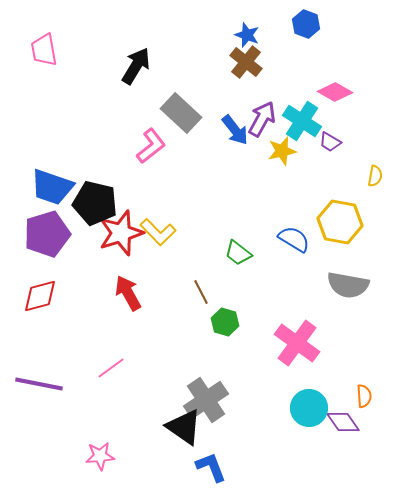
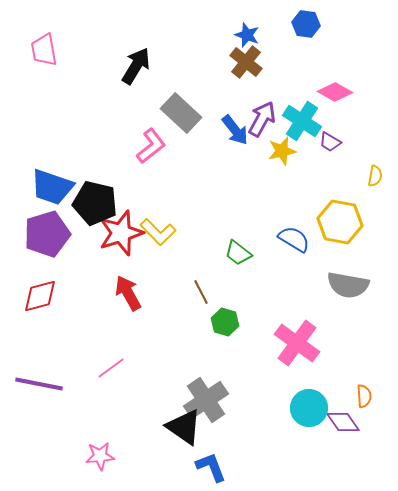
blue hexagon: rotated 12 degrees counterclockwise
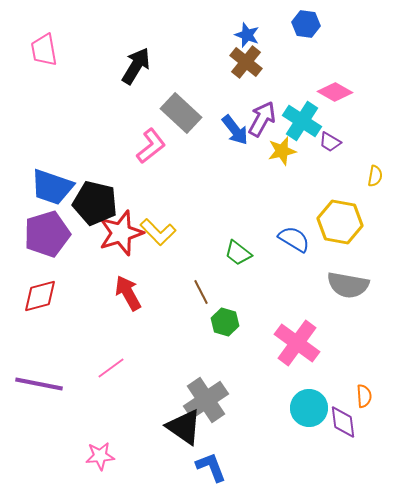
purple diamond: rotated 28 degrees clockwise
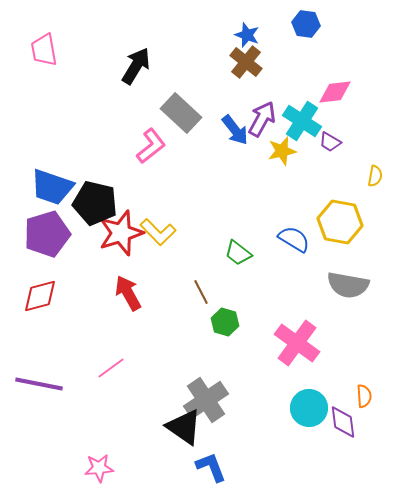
pink diamond: rotated 36 degrees counterclockwise
pink star: moved 1 px left, 12 px down
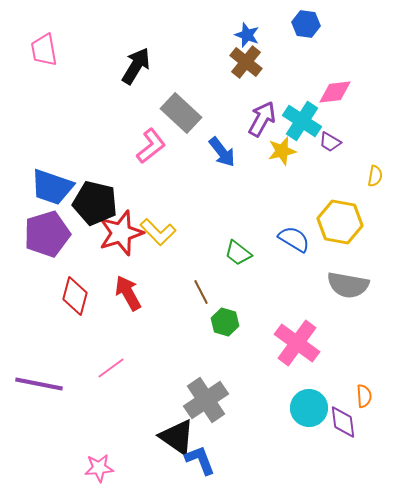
blue arrow: moved 13 px left, 22 px down
red diamond: moved 35 px right; rotated 60 degrees counterclockwise
black triangle: moved 7 px left, 10 px down
blue L-shape: moved 11 px left, 7 px up
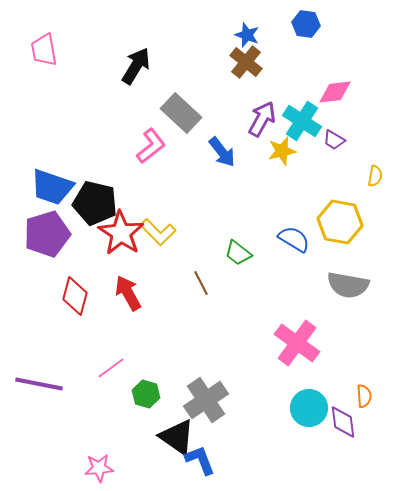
purple trapezoid: moved 4 px right, 2 px up
red star: rotated 21 degrees counterclockwise
brown line: moved 9 px up
green hexagon: moved 79 px left, 72 px down
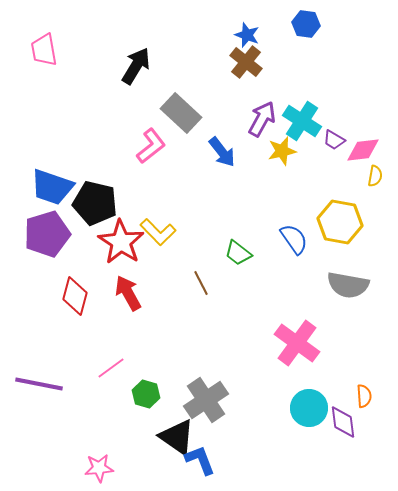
pink diamond: moved 28 px right, 58 px down
red star: moved 9 px down
blue semicircle: rotated 24 degrees clockwise
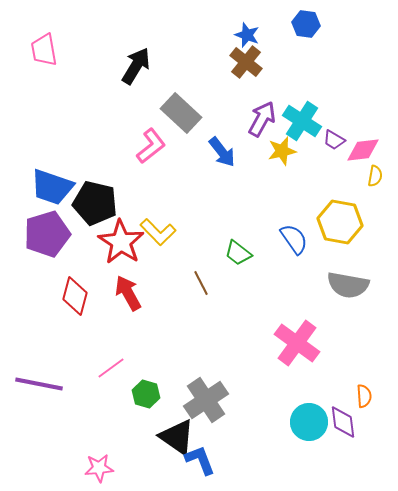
cyan circle: moved 14 px down
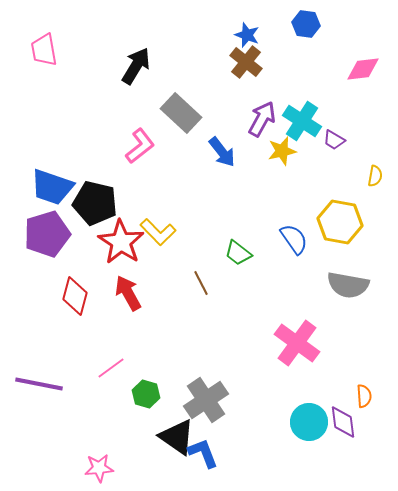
pink L-shape: moved 11 px left
pink diamond: moved 81 px up
blue L-shape: moved 3 px right, 7 px up
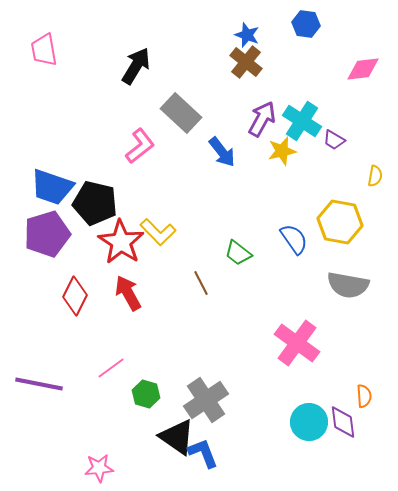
red diamond: rotated 12 degrees clockwise
